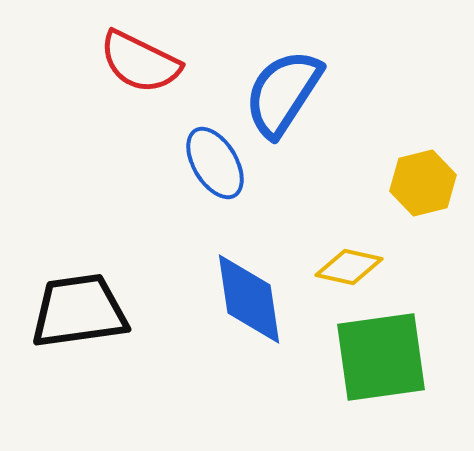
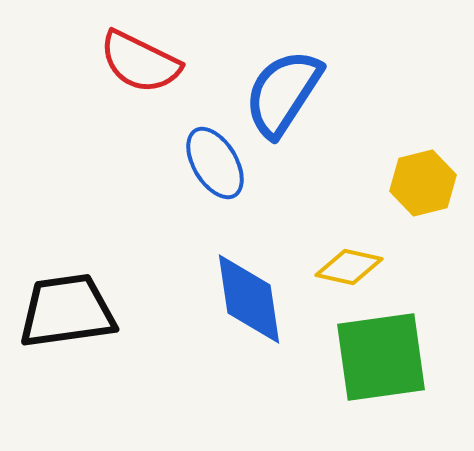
black trapezoid: moved 12 px left
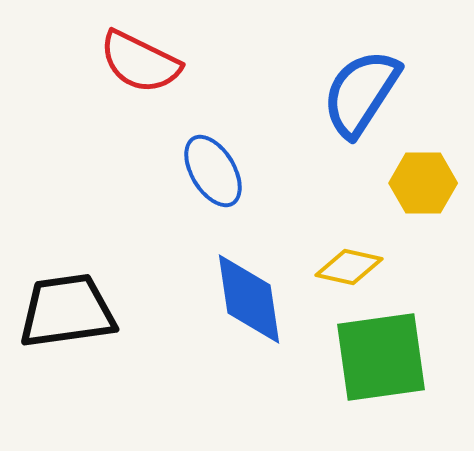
blue semicircle: moved 78 px right
blue ellipse: moved 2 px left, 8 px down
yellow hexagon: rotated 14 degrees clockwise
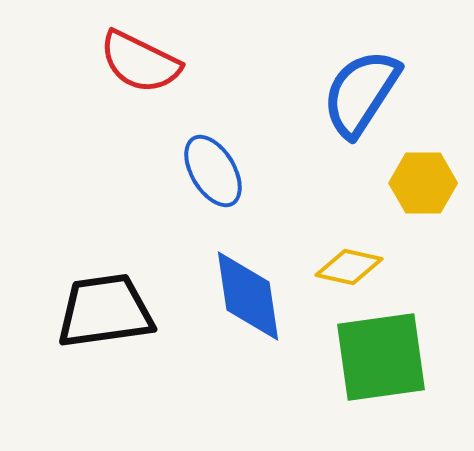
blue diamond: moved 1 px left, 3 px up
black trapezoid: moved 38 px right
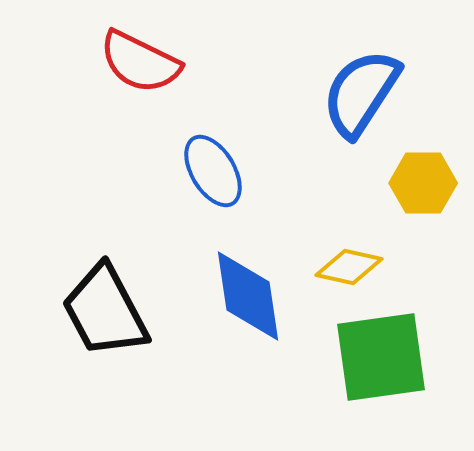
black trapezoid: rotated 110 degrees counterclockwise
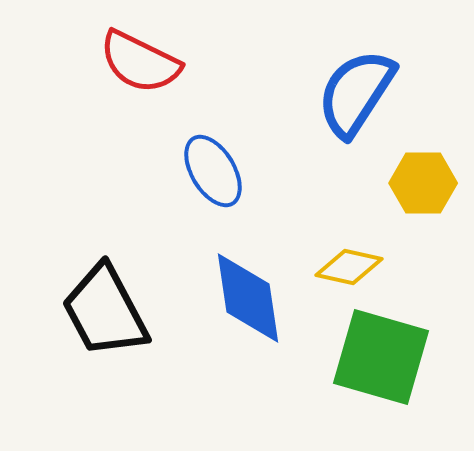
blue semicircle: moved 5 px left
blue diamond: moved 2 px down
green square: rotated 24 degrees clockwise
